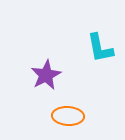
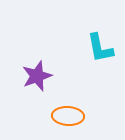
purple star: moved 9 px left, 1 px down; rotated 8 degrees clockwise
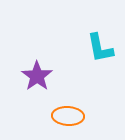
purple star: rotated 16 degrees counterclockwise
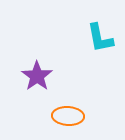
cyan L-shape: moved 10 px up
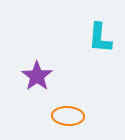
cyan L-shape: rotated 16 degrees clockwise
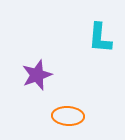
purple star: moved 1 px up; rotated 16 degrees clockwise
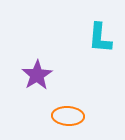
purple star: rotated 12 degrees counterclockwise
